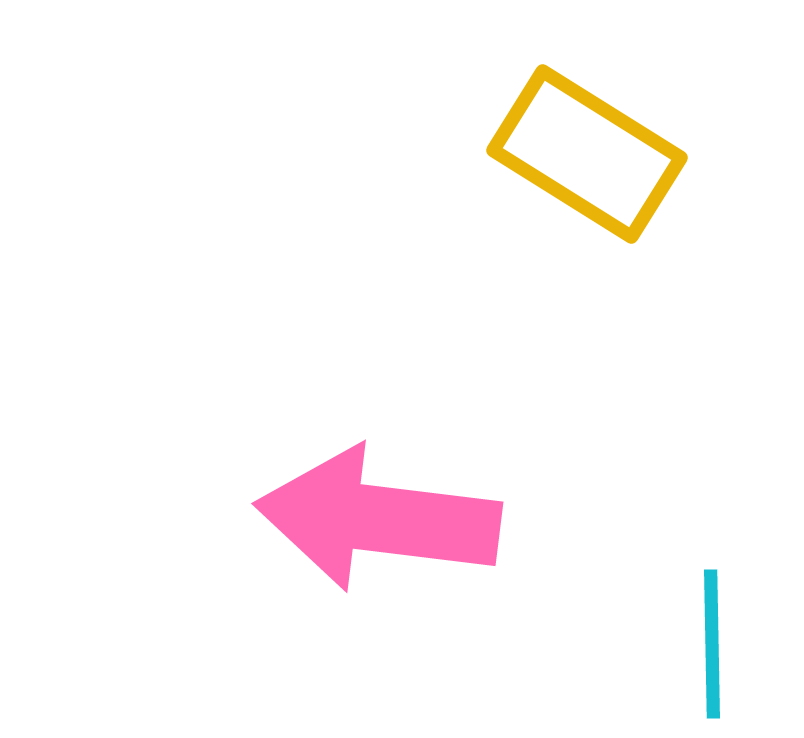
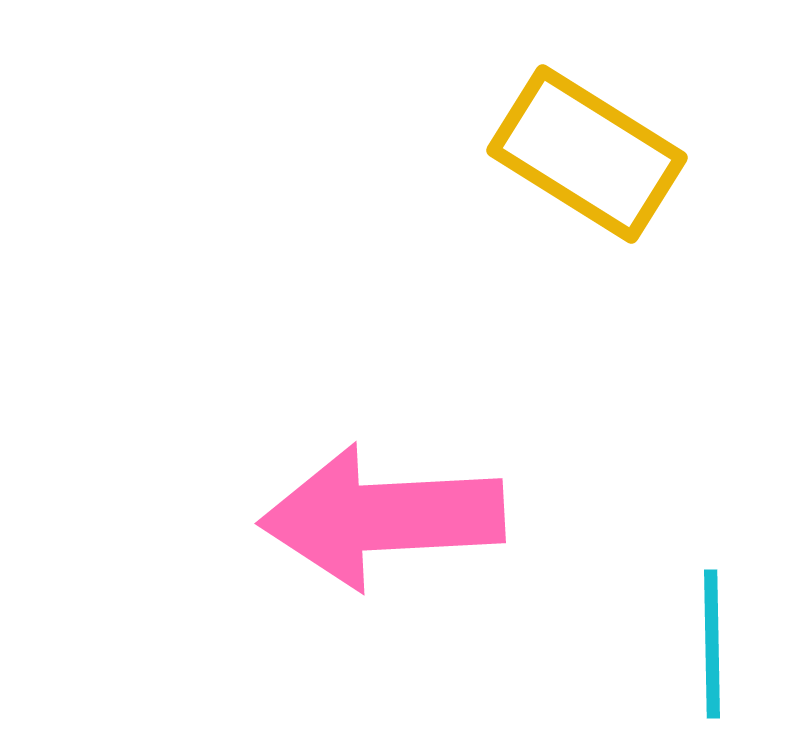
pink arrow: moved 4 px right, 2 px up; rotated 10 degrees counterclockwise
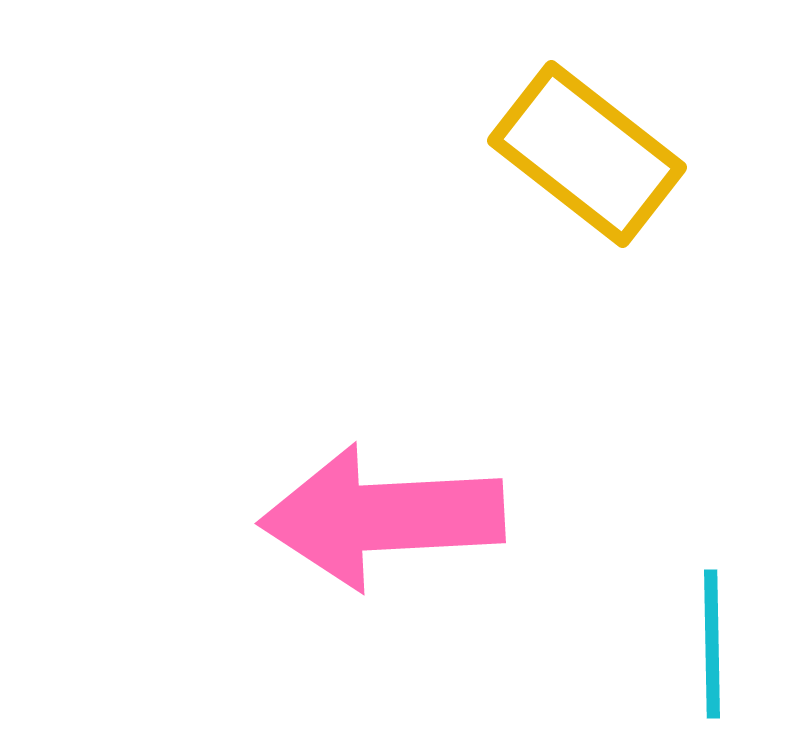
yellow rectangle: rotated 6 degrees clockwise
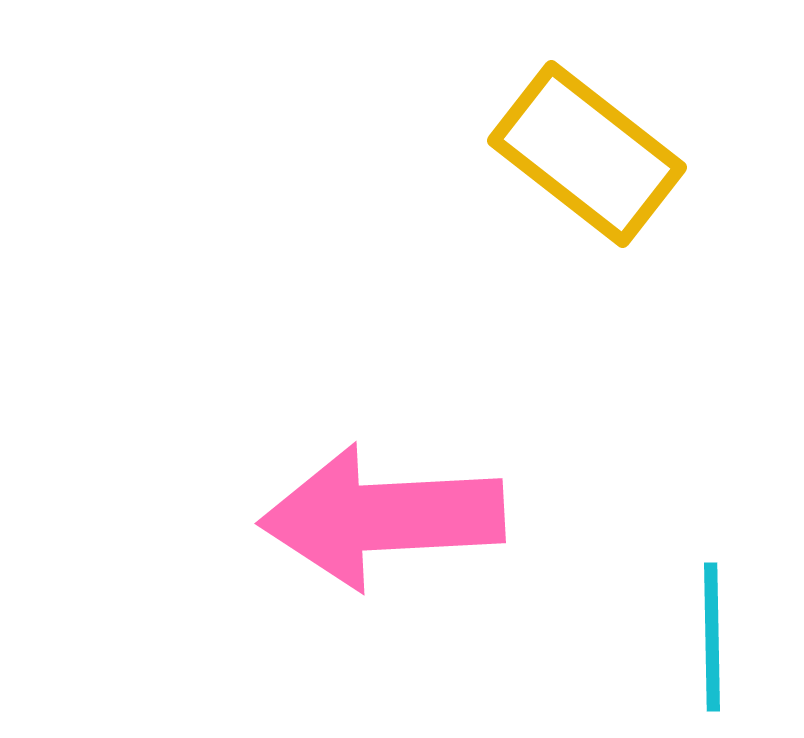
cyan line: moved 7 px up
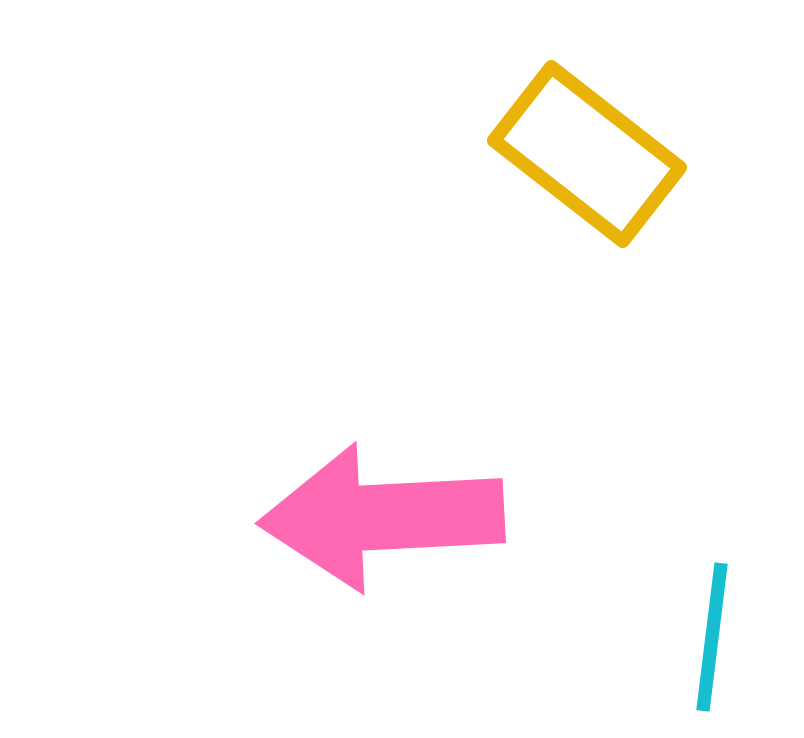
cyan line: rotated 8 degrees clockwise
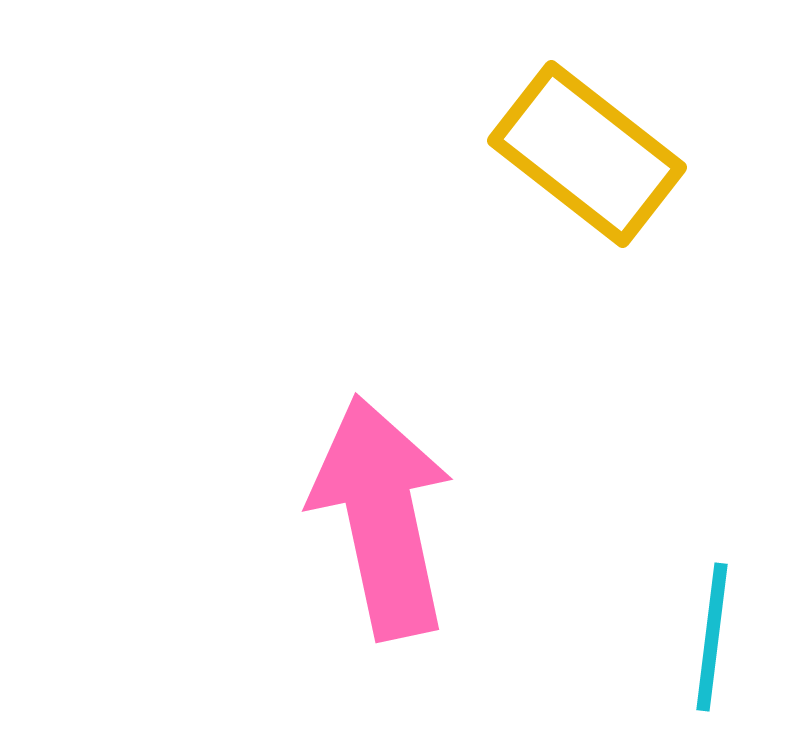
pink arrow: rotated 81 degrees clockwise
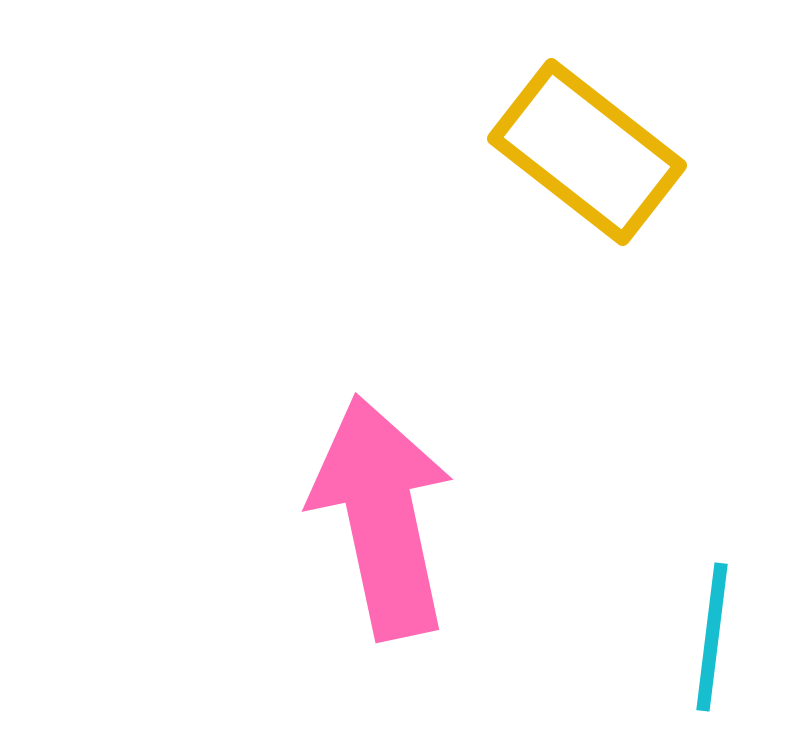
yellow rectangle: moved 2 px up
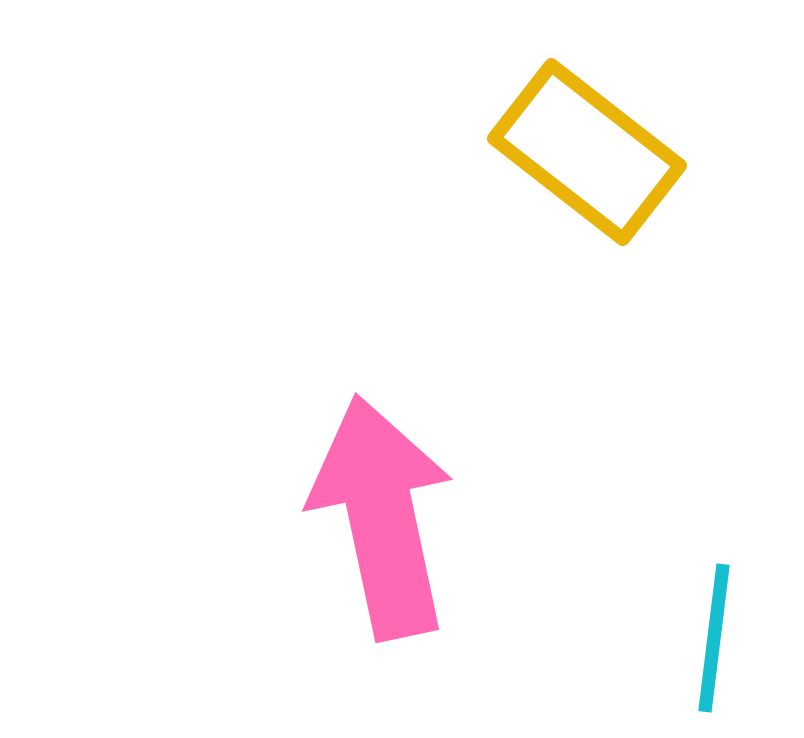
cyan line: moved 2 px right, 1 px down
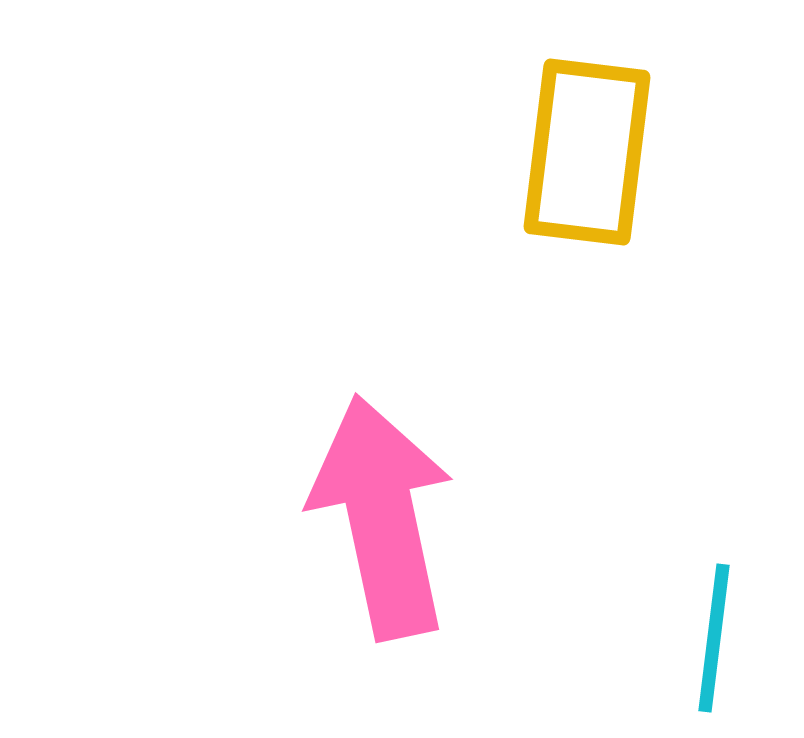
yellow rectangle: rotated 59 degrees clockwise
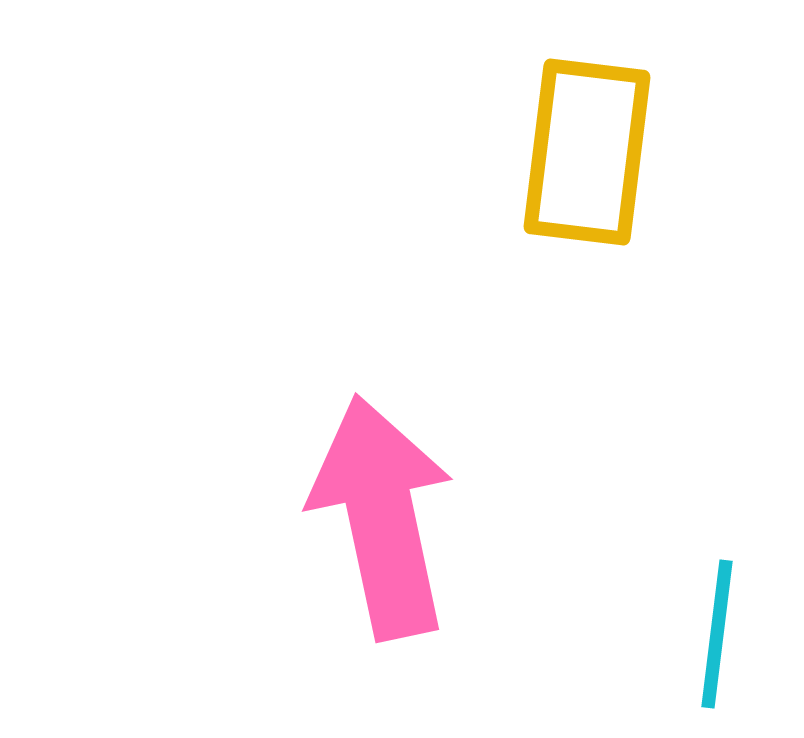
cyan line: moved 3 px right, 4 px up
